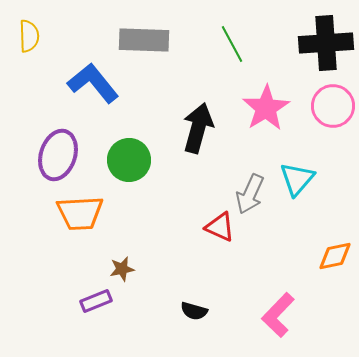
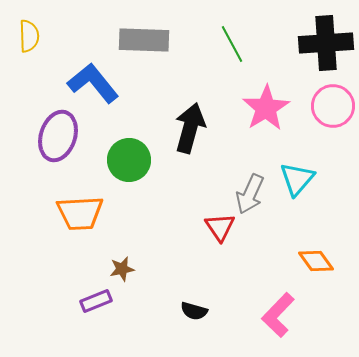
black arrow: moved 8 px left
purple ellipse: moved 19 px up
red triangle: rotated 32 degrees clockwise
orange diamond: moved 19 px left, 5 px down; rotated 66 degrees clockwise
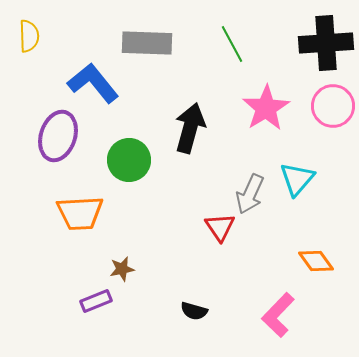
gray rectangle: moved 3 px right, 3 px down
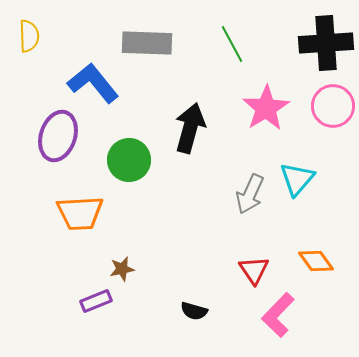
red triangle: moved 34 px right, 43 px down
